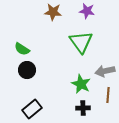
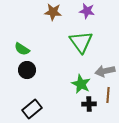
black cross: moved 6 px right, 4 px up
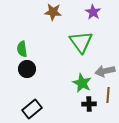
purple star: moved 6 px right, 1 px down; rotated 21 degrees clockwise
green semicircle: rotated 49 degrees clockwise
black circle: moved 1 px up
green star: moved 1 px right, 1 px up
